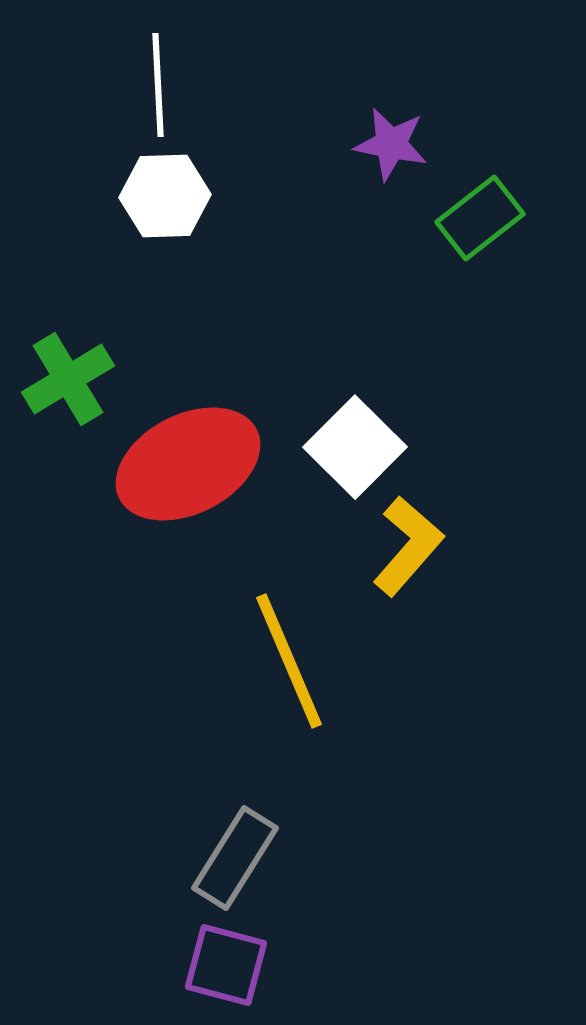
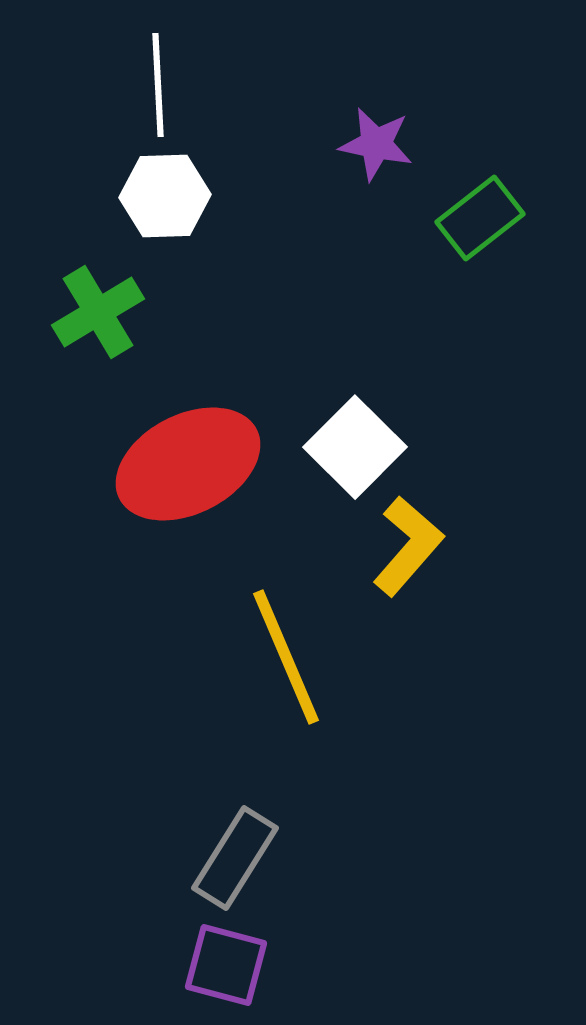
purple star: moved 15 px left
green cross: moved 30 px right, 67 px up
yellow line: moved 3 px left, 4 px up
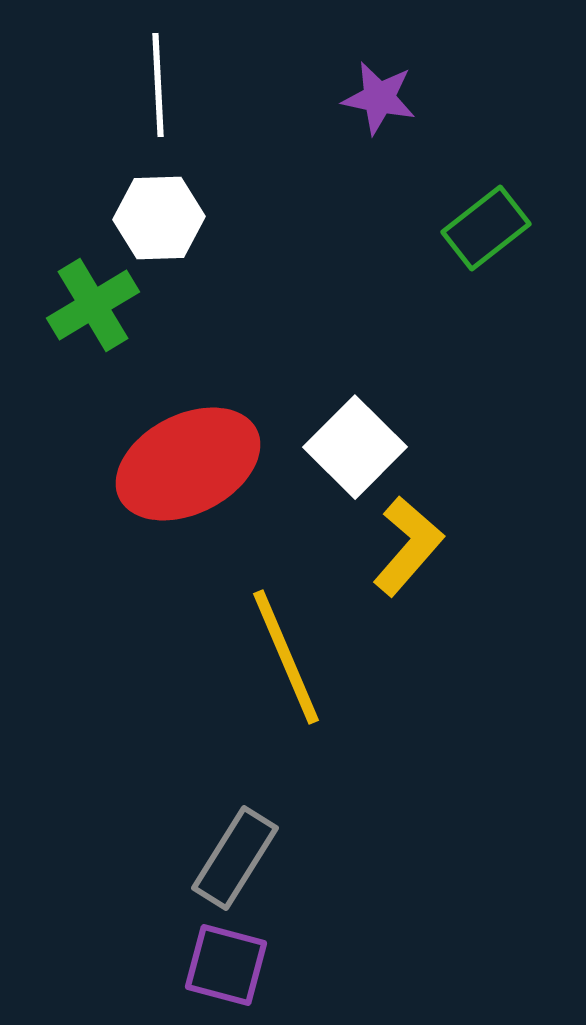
purple star: moved 3 px right, 46 px up
white hexagon: moved 6 px left, 22 px down
green rectangle: moved 6 px right, 10 px down
green cross: moved 5 px left, 7 px up
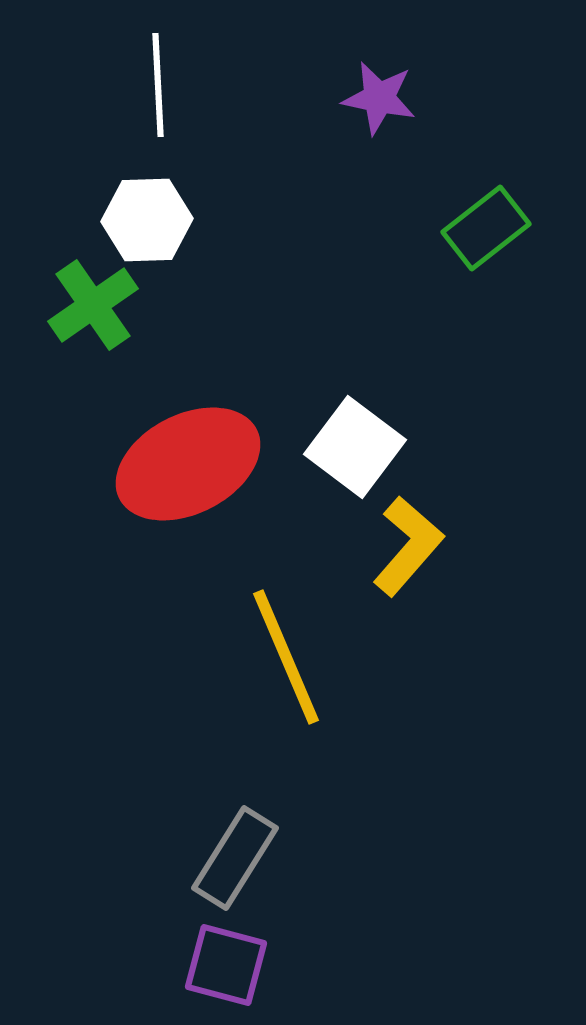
white hexagon: moved 12 px left, 2 px down
green cross: rotated 4 degrees counterclockwise
white square: rotated 8 degrees counterclockwise
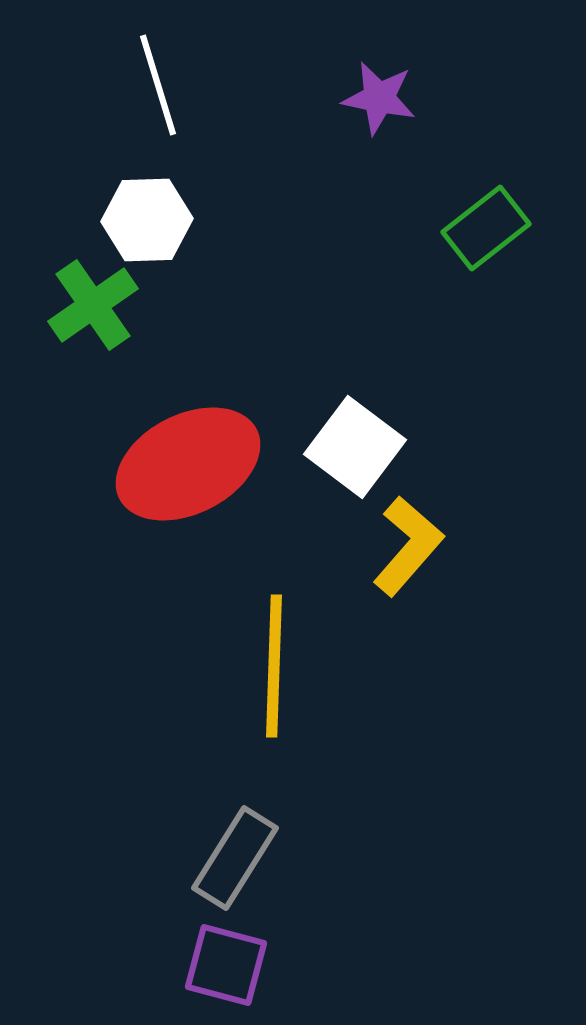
white line: rotated 14 degrees counterclockwise
yellow line: moved 12 px left, 9 px down; rotated 25 degrees clockwise
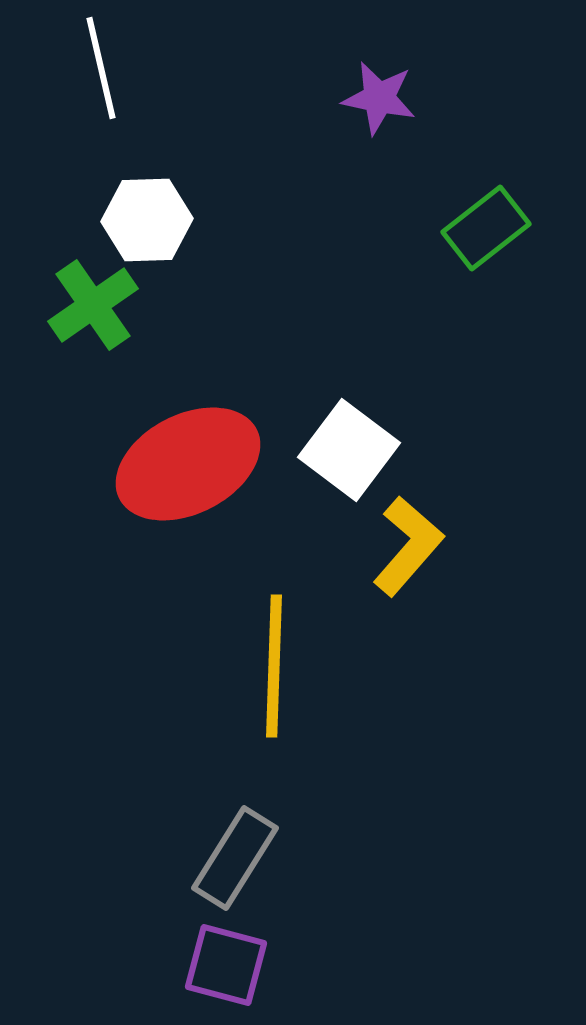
white line: moved 57 px left, 17 px up; rotated 4 degrees clockwise
white square: moved 6 px left, 3 px down
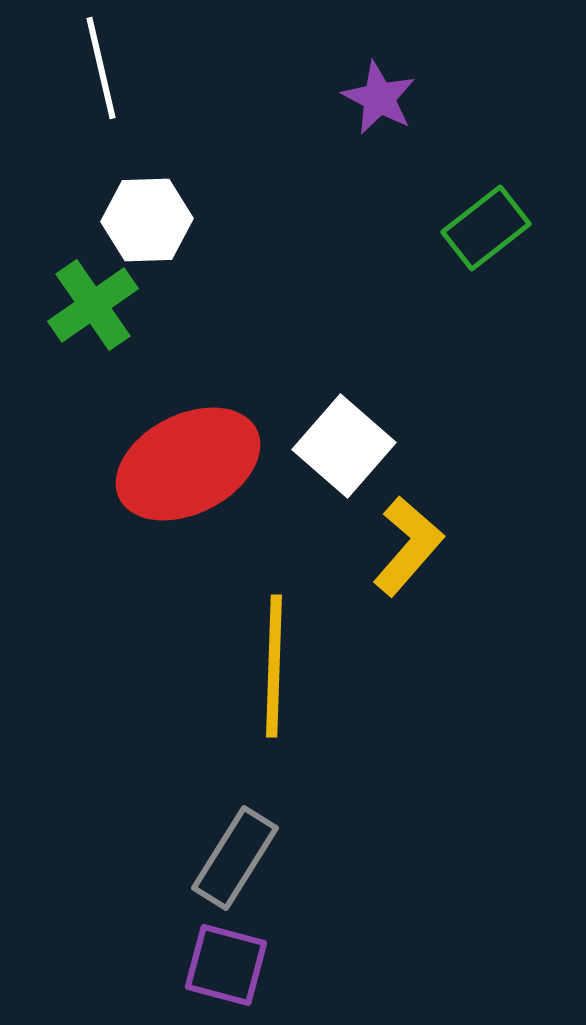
purple star: rotated 16 degrees clockwise
white square: moved 5 px left, 4 px up; rotated 4 degrees clockwise
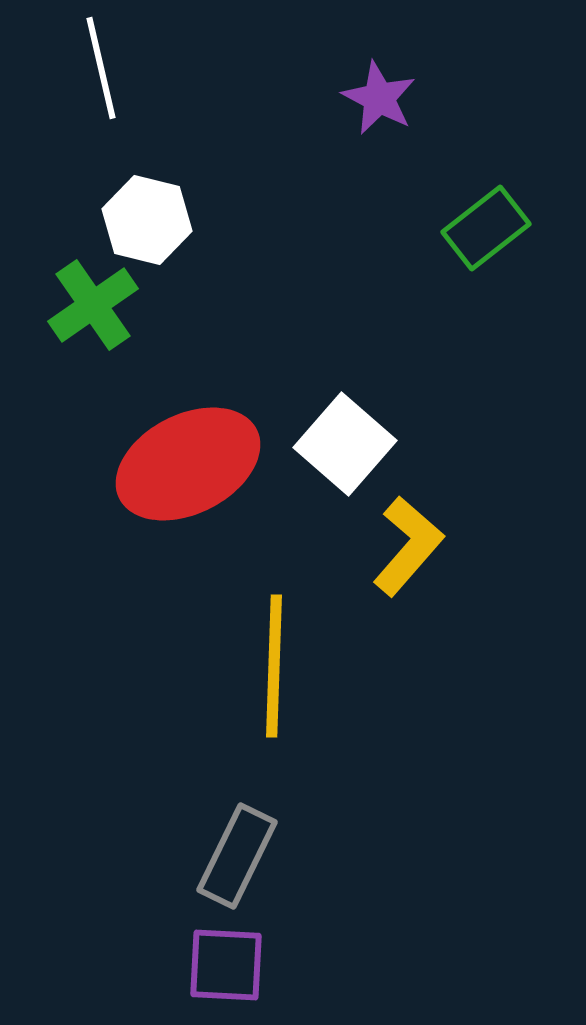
white hexagon: rotated 16 degrees clockwise
white square: moved 1 px right, 2 px up
gray rectangle: moved 2 px right, 2 px up; rotated 6 degrees counterclockwise
purple square: rotated 12 degrees counterclockwise
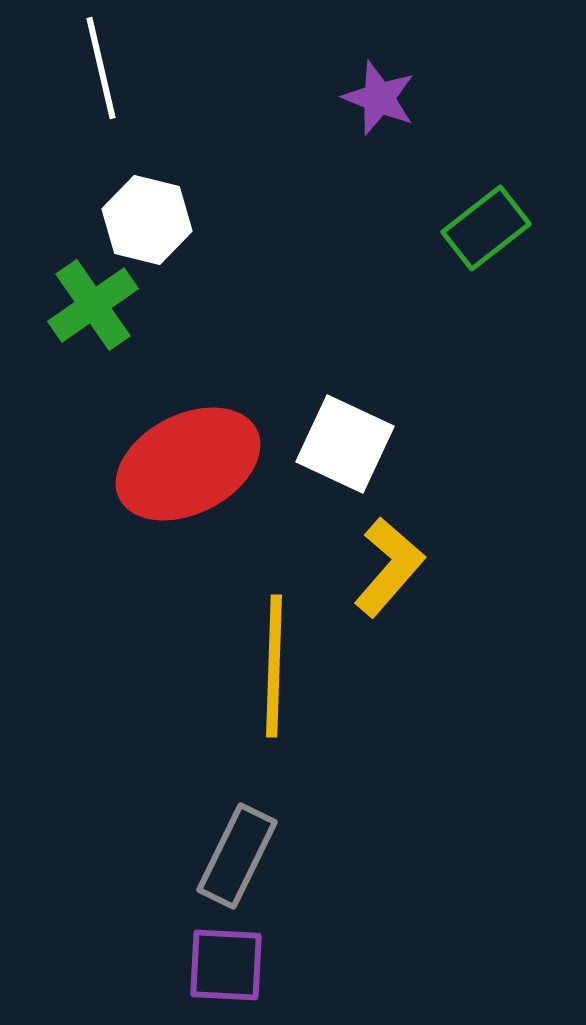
purple star: rotated 6 degrees counterclockwise
white square: rotated 16 degrees counterclockwise
yellow L-shape: moved 19 px left, 21 px down
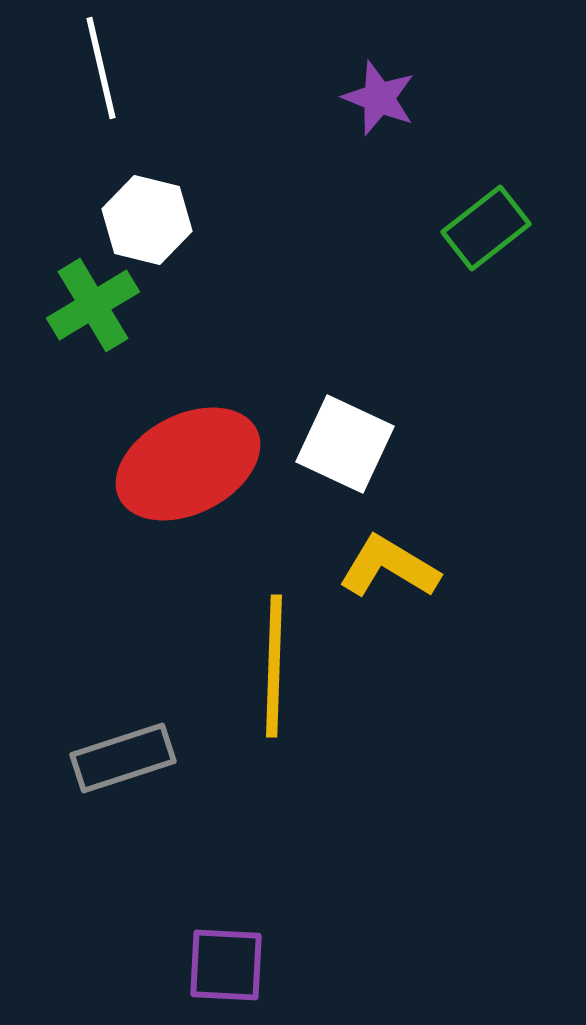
green cross: rotated 4 degrees clockwise
yellow L-shape: rotated 100 degrees counterclockwise
gray rectangle: moved 114 px left, 98 px up; rotated 46 degrees clockwise
